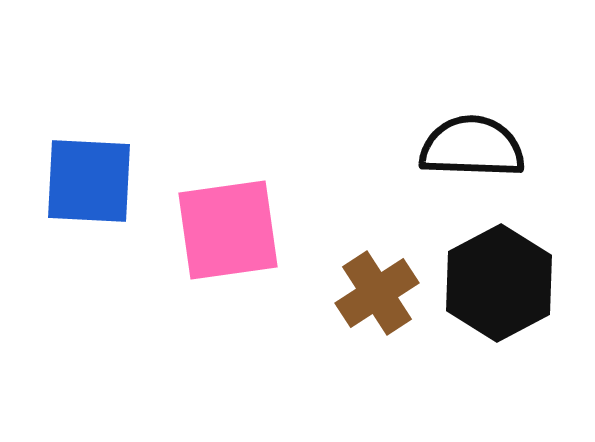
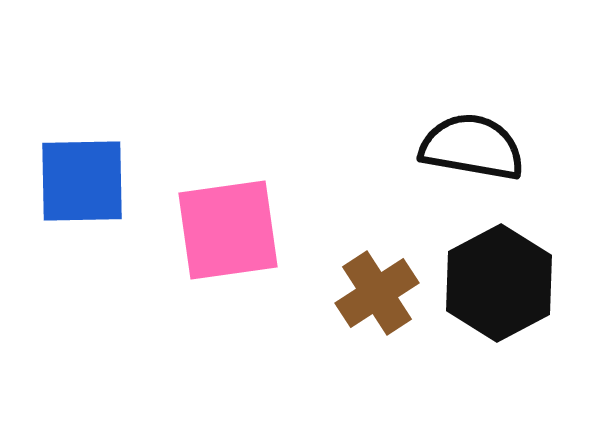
black semicircle: rotated 8 degrees clockwise
blue square: moved 7 px left; rotated 4 degrees counterclockwise
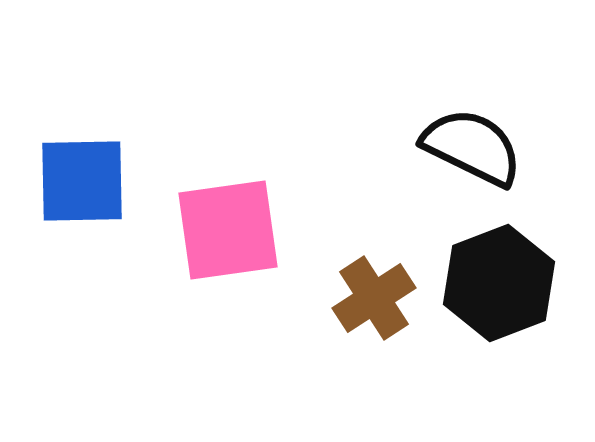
black semicircle: rotated 16 degrees clockwise
black hexagon: rotated 7 degrees clockwise
brown cross: moved 3 px left, 5 px down
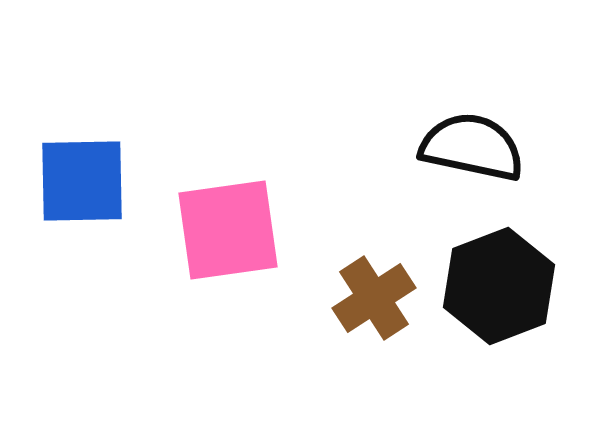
black semicircle: rotated 14 degrees counterclockwise
black hexagon: moved 3 px down
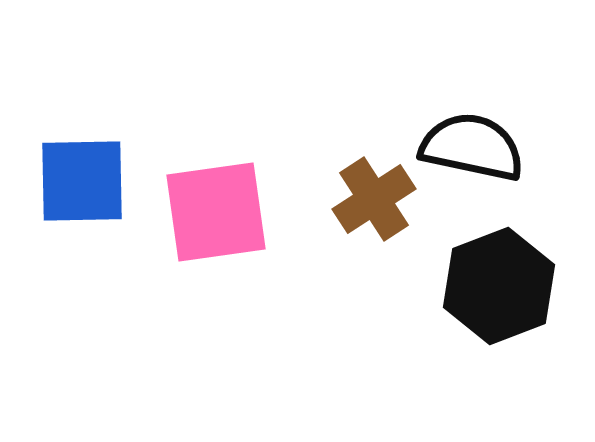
pink square: moved 12 px left, 18 px up
brown cross: moved 99 px up
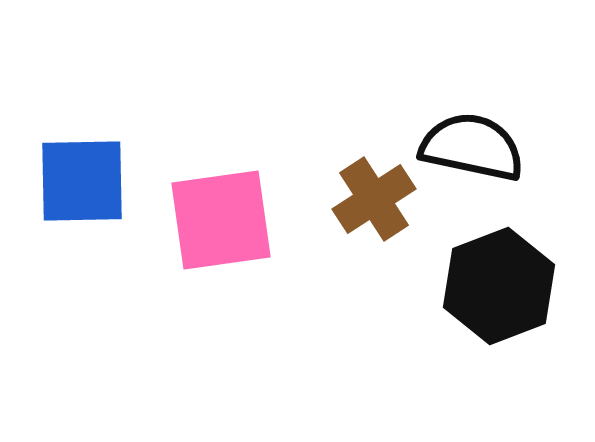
pink square: moved 5 px right, 8 px down
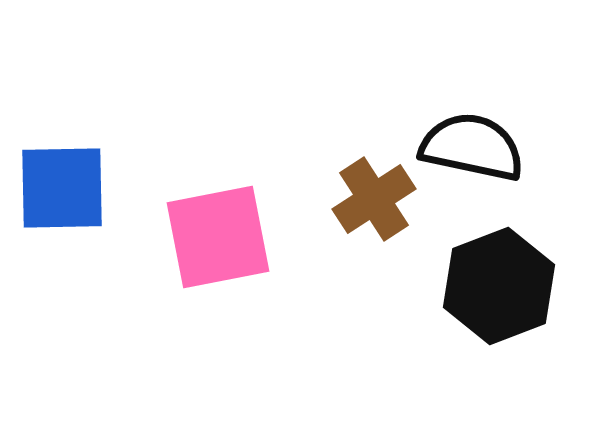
blue square: moved 20 px left, 7 px down
pink square: moved 3 px left, 17 px down; rotated 3 degrees counterclockwise
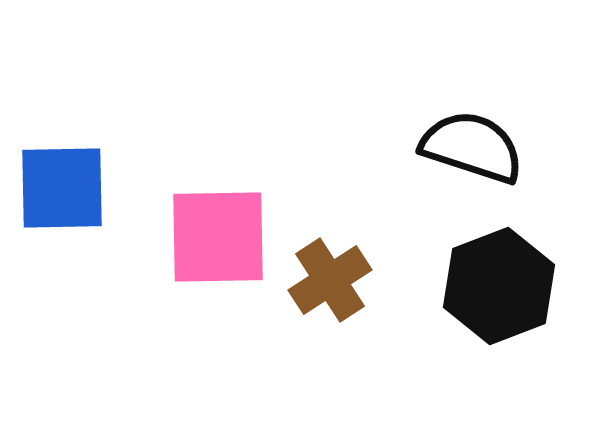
black semicircle: rotated 6 degrees clockwise
brown cross: moved 44 px left, 81 px down
pink square: rotated 10 degrees clockwise
